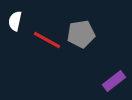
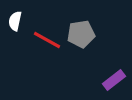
purple rectangle: moved 1 px up
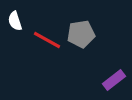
white semicircle: rotated 30 degrees counterclockwise
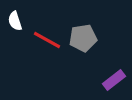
gray pentagon: moved 2 px right, 4 px down
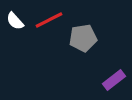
white semicircle: rotated 24 degrees counterclockwise
red line: moved 2 px right, 20 px up; rotated 56 degrees counterclockwise
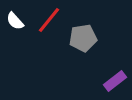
red line: rotated 24 degrees counterclockwise
purple rectangle: moved 1 px right, 1 px down
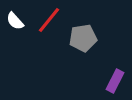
purple rectangle: rotated 25 degrees counterclockwise
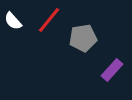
white semicircle: moved 2 px left
purple rectangle: moved 3 px left, 11 px up; rotated 15 degrees clockwise
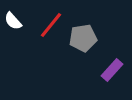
red line: moved 2 px right, 5 px down
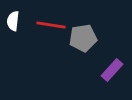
white semicircle: rotated 48 degrees clockwise
red line: rotated 60 degrees clockwise
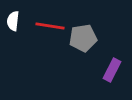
red line: moved 1 px left, 1 px down
purple rectangle: rotated 15 degrees counterclockwise
